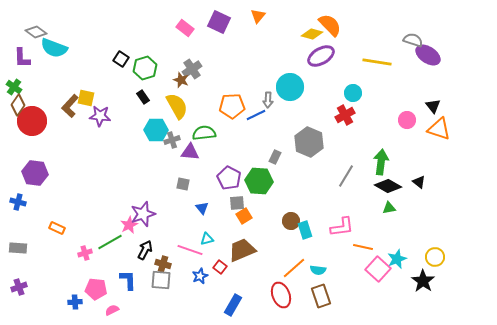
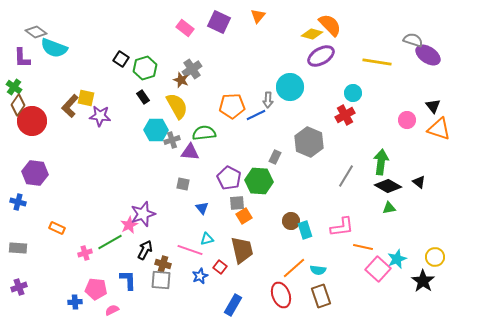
brown trapezoid at (242, 250): rotated 100 degrees clockwise
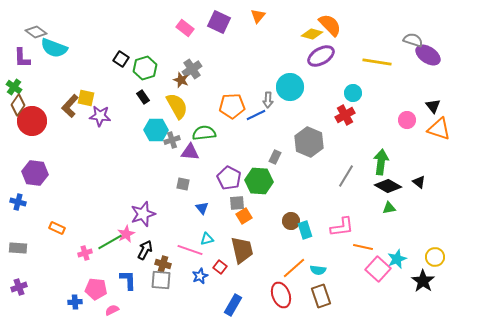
pink star at (129, 225): moved 3 px left, 9 px down
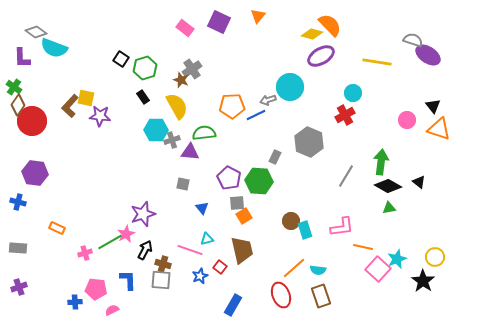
gray arrow at (268, 100): rotated 70 degrees clockwise
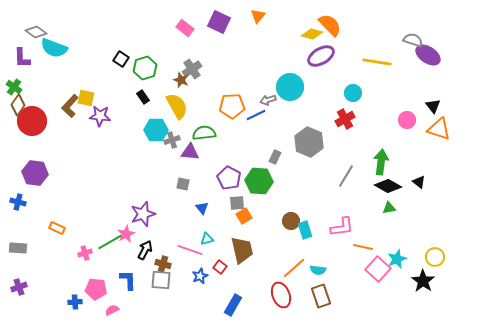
red cross at (345, 115): moved 4 px down
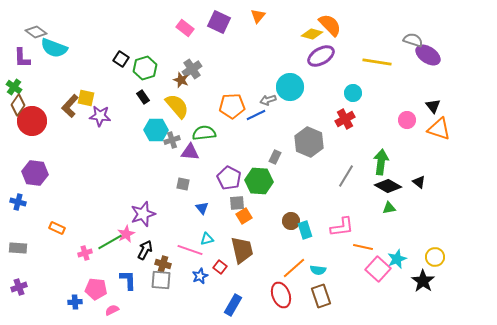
yellow semicircle at (177, 106): rotated 12 degrees counterclockwise
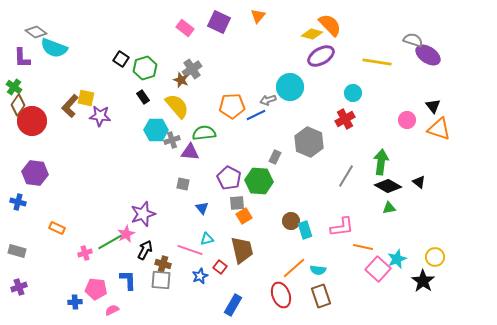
gray rectangle at (18, 248): moved 1 px left, 3 px down; rotated 12 degrees clockwise
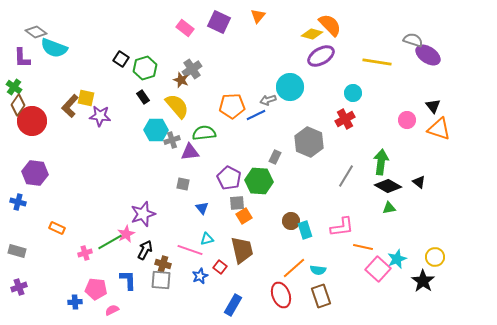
purple triangle at (190, 152): rotated 12 degrees counterclockwise
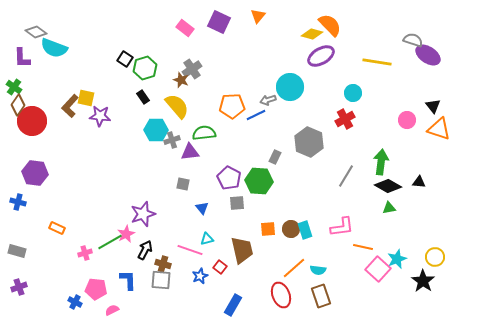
black square at (121, 59): moved 4 px right
black triangle at (419, 182): rotated 32 degrees counterclockwise
orange square at (244, 216): moved 24 px right, 13 px down; rotated 28 degrees clockwise
brown circle at (291, 221): moved 8 px down
blue cross at (75, 302): rotated 32 degrees clockwise
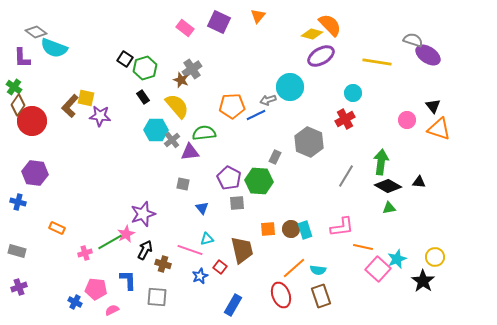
gray cross at (172, 140): rotated 21 degrees counterclockwise
gray square at (161, 280): moved 4 px left, 17 px down
